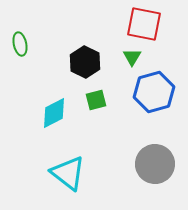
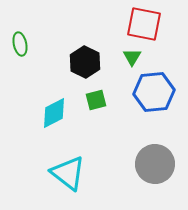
blue hexagon: rotated 9 degrees clockwise
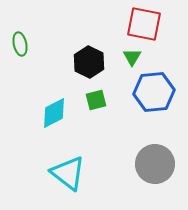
black hexagon: moved 4 px right
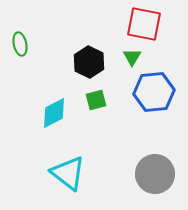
gray circle: moved 10 px down
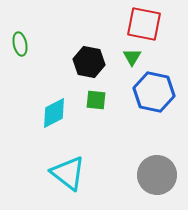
black hexagon: rotated 16 degrees counterclockwise
blue hexagon: rotated 18 degrees clockwise
green square: rotated 20 degrees clockwise
gray circle: moved 2 px right, 1 px down
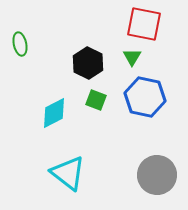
black hexagon: moved 1 px left, 1 px down; rotated 16 degrees clockwise
blue hexagon: moved 9 px left, 5 px down
green square: rotated 15 degrees clockwise
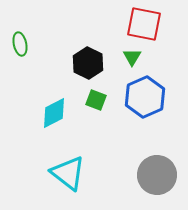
blue hexagon: rotated 24 degrees clockwise
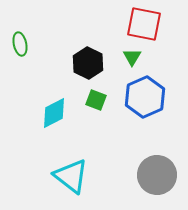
cyan triangle: moved 3 px right, 3 px down
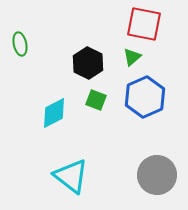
green triangle: rotated 18 degrees clockwise
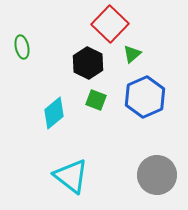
red square: moved 34 px left; rotated 33 degrees clockwise
green ellipse: moved 2 px right, 3 px down
green triangle: moved 3 px up
cyan diamond: rotated 12 degrees counterclockwise
